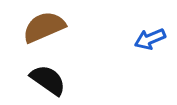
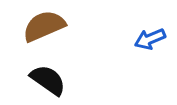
brown semicircle: moved 1 px up
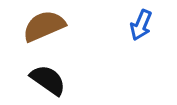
blue arrow: moved 9 px left, 14 px up; rotated 44 degrees counterclockwise
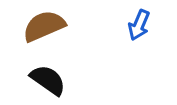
blue arrow: moved 2 px left
